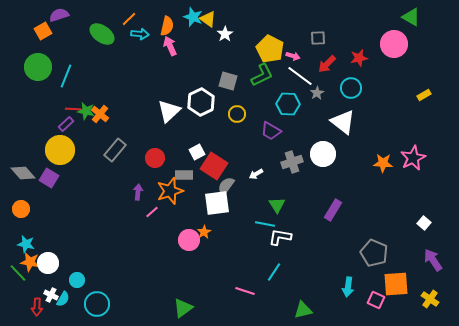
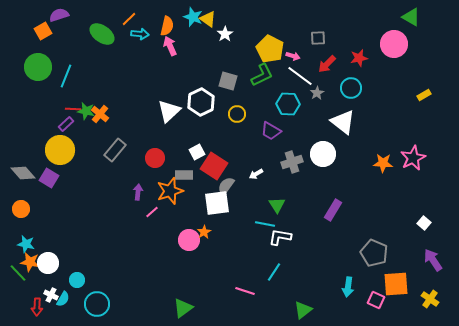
green triangle at (303, 310): rotated 24 degrees counterclockwise
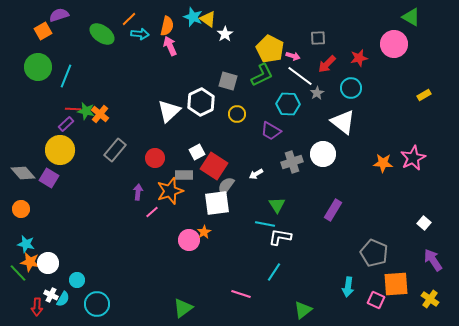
pink line at (245, 291): moved 4 px left, 3 px down
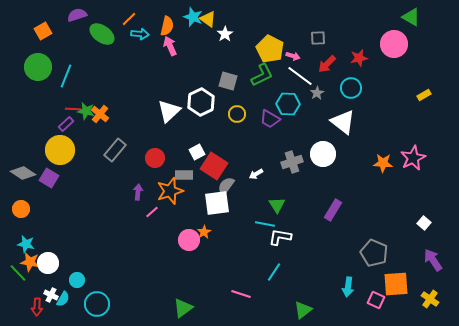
purple semicircle at (59, 15): moved 18 px right
purple trapezoid at (271, 131): moved 1 px left, 12 px up
gray diamond at (23, 173): rotated 15 degrees counterclockwise
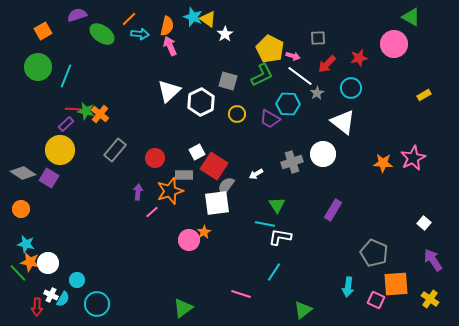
white triangle at (169, 111): moved 20 px up
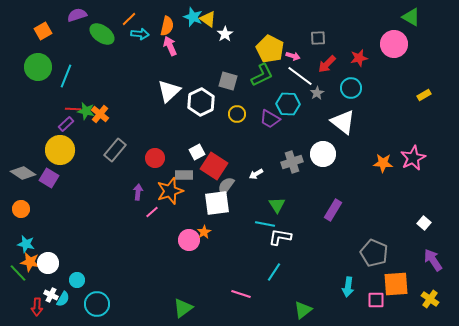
pink square at (376, 300): rotated 24 degrees counterclockwise
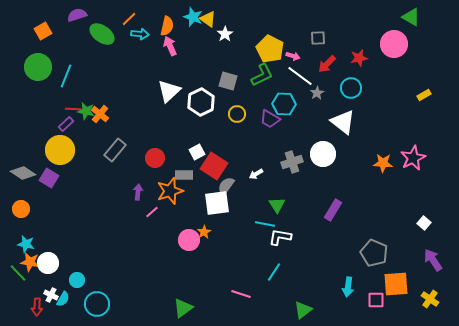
cyan hexagon at (288, 104): moved 4 px left
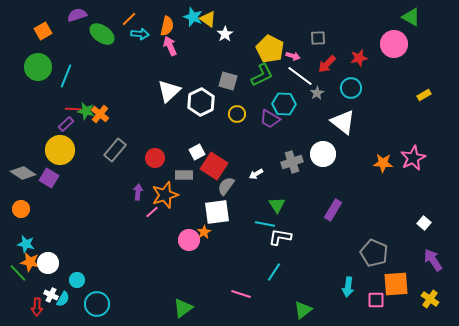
orange star at (170, 191): moved 5 px left, 4 px down
white square at (217, 203): moved 9 px down
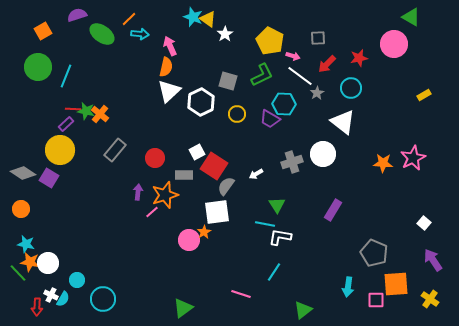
orange semicircle at (167, 26): moved 1 px left, 41 px down
yellow pentagon at (270, 49): moved 8 px up
cyan circle at (97, 304): moved 6 px right, 5 px up
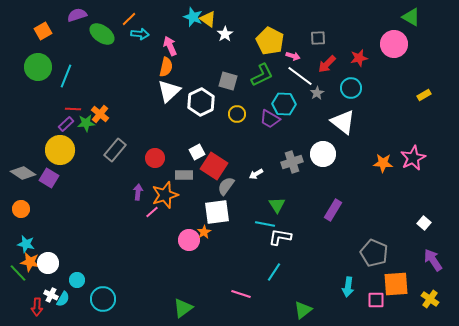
green star at (86, 111): moved 12 px down; rotated 18 degrees counterclockwise
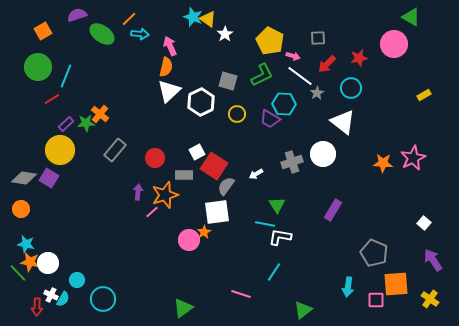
red line at (73, 109): moved 21 px left, 10 px up; rotated 35 degrees counterclockwise
gray diamond at (23, 173): moved 1 px right, 5 px down; rotated 25 degrees counterclockwise
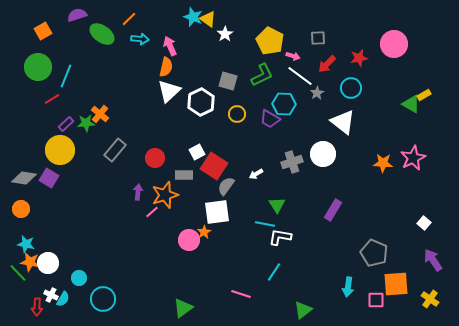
green triangle at (411, 17): moved 87 px down
cyan arrow at (140, 34): moved 5 px down
cyan circle at (77, 280): moved 2 px right, 2 px up
